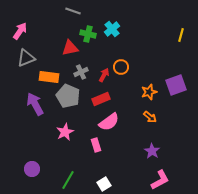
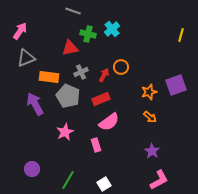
pink L-shape: moved 1 px left
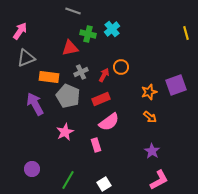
yellow line: moved 5 px right, 2 px up; rotated 32 degrees counterclockwise
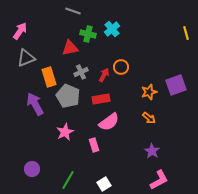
orange rectangle: rotated 66 degrees clockwise
red rectangle: rotated 12 degrees clockwise
orange arrow: moved 1 px left, 1 px down
pink rectangle: moved 2 px left
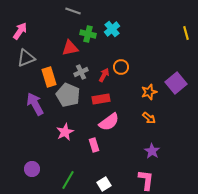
purple square: moved 2 px up; rotated 20 degrees counterclockwise
gray pentagon: moved 1 px up
pink L-shape: moved 13 px left; rotated 55 degrees counterclockwise
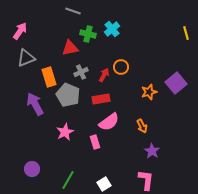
orange arrow: moved 7 px left, 8 px down; rotated 24 degrees clockwise
pink rectangle: moved 1 px right, 3 px up
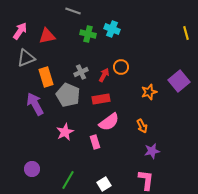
cyan cross: rotated 28 degrees counterclockwise
red triangle: moved 23 px left, 12 px up
orange rectangle: moved 3 px left
purple square: moved 3 px right, 2 px up
purple star: rotated 28 degrees clockwise
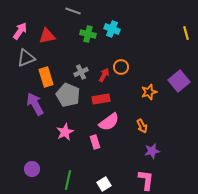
green line: rotated 18 degrees counterclockwise
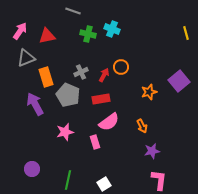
pink star: rotated 12 degrees clockwise
pink L-shape: moved 13 px right
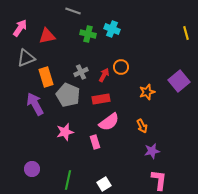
pink arrow: moved 3 px up
orange star: moved 2 px left
